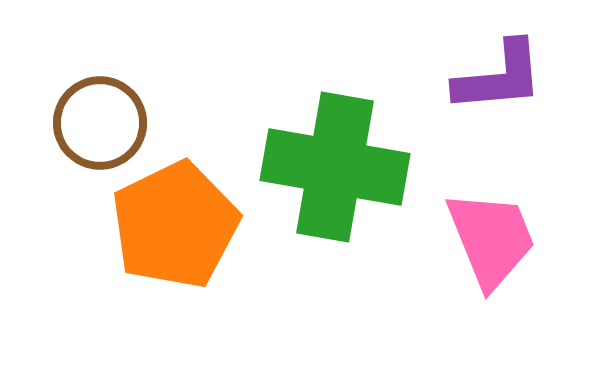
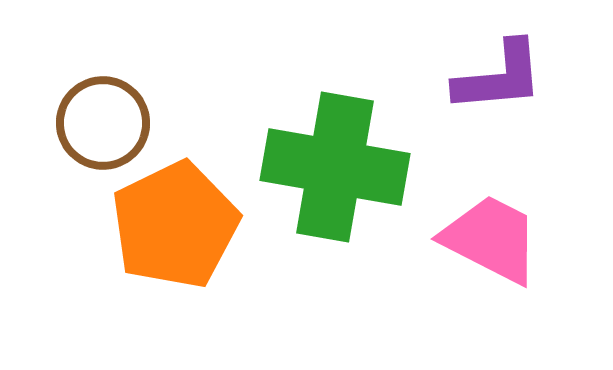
brown circle: moved 3 px right
pink trapezoid: rotated 41 degrees counterclockwise
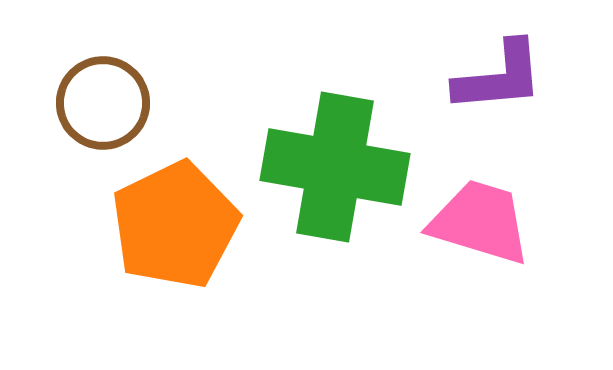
brown circle: moved 20 px up
pink trapezoid: moved 11 px left, 17 px up; rotated 10 degrees counterclockwise
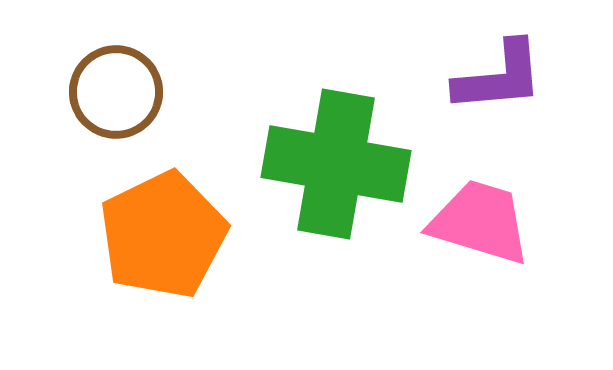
brown circle: moved 13 px right, 11 px up
green cross: moved 1 px right, 3 px up
orange pentagon: moved 12 px left, 10 px down
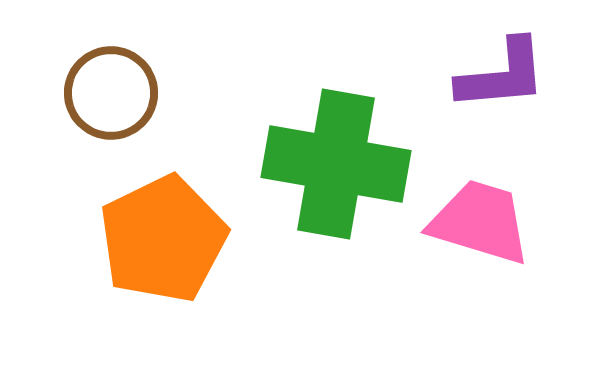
purple L-shape: moved 3 px right, 2 px up
brown circle: moved 5 px left, 1 px down
orange pentagon: moved 4 px down
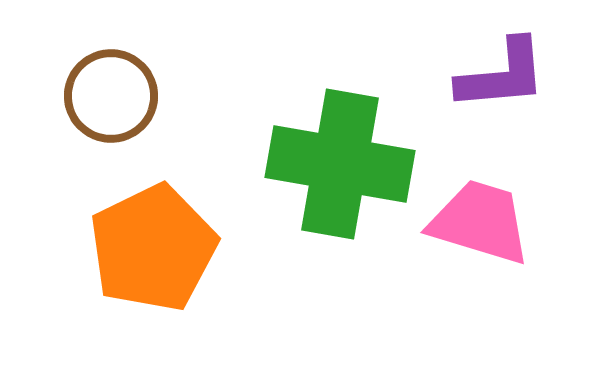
brown circle: moved 3 px down
green cross: moved 4 px right
orange pentagon: moved 10 px left, 9 px down
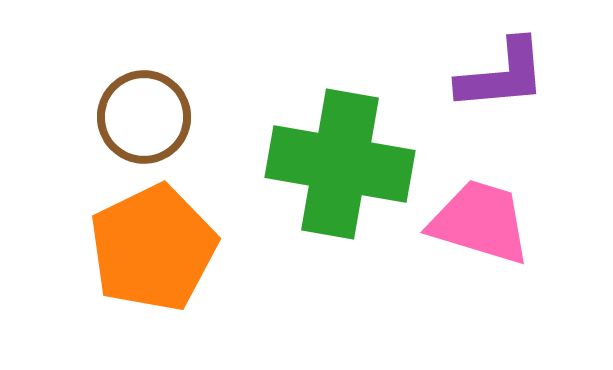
brown circle: moved 33 px right, 21 px down
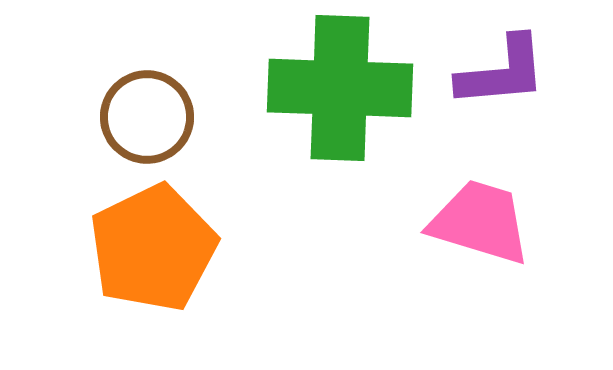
purple L-shape: moved 3 px up
brown circle: moved 3 px right
green cross: moved 76 px up; rotated 8 degrees counterclockwise
